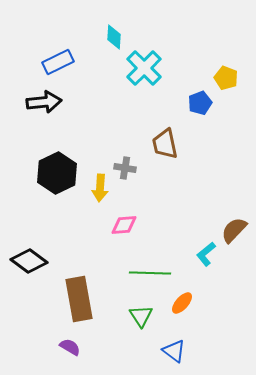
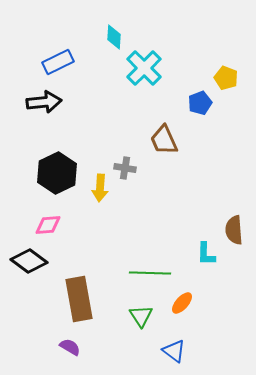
brown trapezoid: moved 1 px left, 4 px up; rotated 12 degrees counterclockwise
pink diamond: moved 76 px left
brown semicircle: rotated 48 degrees counterclockwise
cyan L-shape: rotated 50 degrees counterclockwise
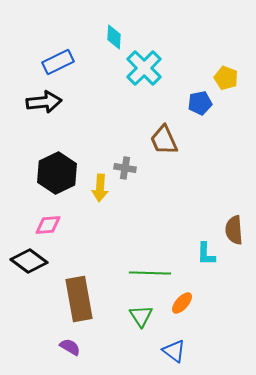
blue pentagon: rotated 10 degrees clockwise
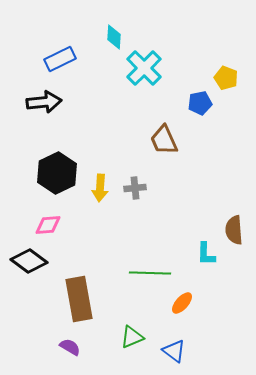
blue rectangle: moved 2 px right, 3 px up
gray cross: moved 10 px right, 20 px down; rotated 15 degrees counterclockwise
green triangle: moved 9 px left, 21 px down; rotated 40 degrees clockwise
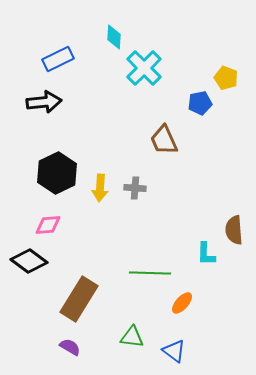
blue rectangle: moved 2 px left
gray cross: rotated 10 degrees clockwise
brown rectangle: rotated 42 degrees clockwise
green triangle: rotated 30 degrees clockwise
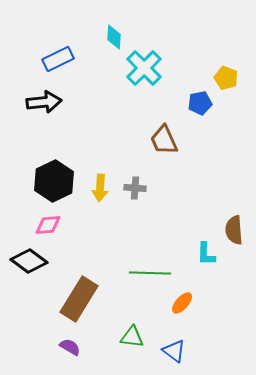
black hexagon: moved 3 px left, 8 px down
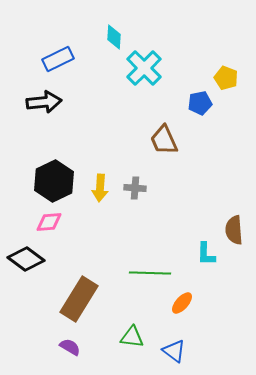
pink diamond: moved 1 px right, 3 px up
black diamond: moved 3 px left, 2 px up
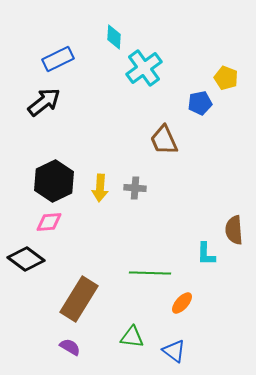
cyan cross: rotated 9 degrees clockwise
black arrow: rotated 32 degrees counterclockwise
